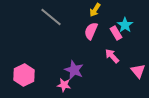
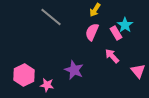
pink semicircle: moved 1 px right, 1 px down
pink star: moved 17 px left
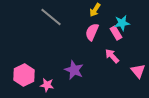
cyan star: moved 3 px left, 2 px up; rotated 28 degrees clockwise
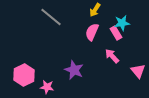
pink star: moved 2 px down
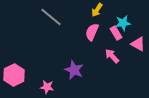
yellow arrow: moved 2 px right
cyan star: moved 1 px right
pink triangle: moved 27 px up; rotated 21 degrees counterclockwise
pink hexagon: moved 10 px left
